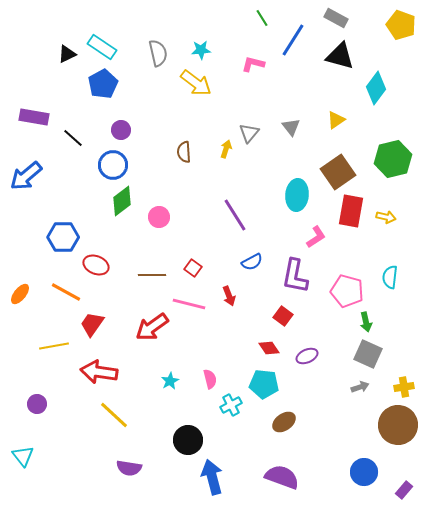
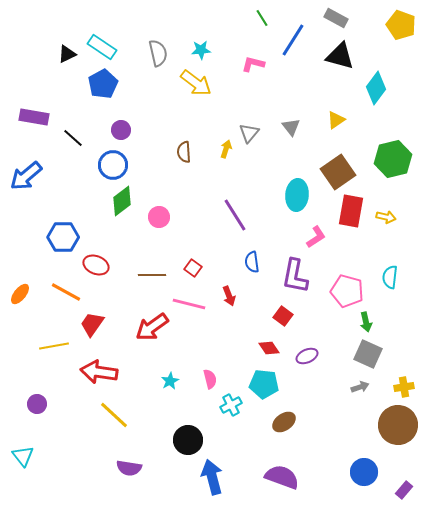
blue semicircle at (252, 262): rotated 110 degrees clockwise
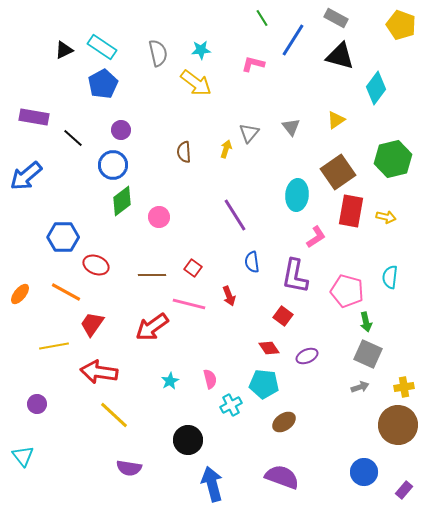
black triangle at (67, 54): moved 3 px left, 4 px up
blue arrow at (212, 477): moved 7 px down
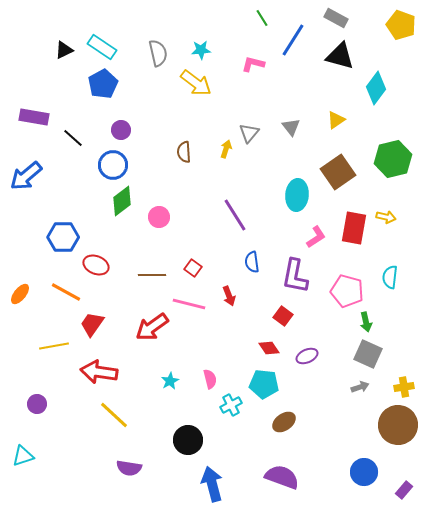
red rectangle at (351, 211): moved 3 px right, 17 px down
cyan triangle at (23, 456): rotated 50 degrees clockwise
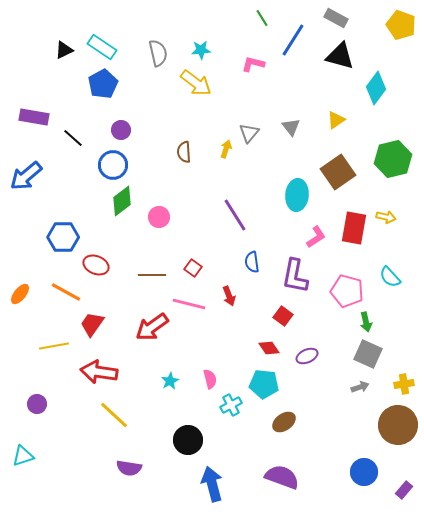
cyan semicircle at (390, 277): rotated 50 degrees counterclockwise
yellow cross at (404, 387): moved 3 px up
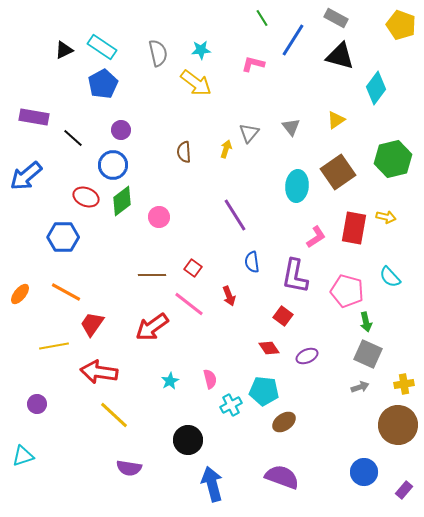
cyan ellipse at (297, 195): moved 9 px up
red ellipse at (96, 265): moved 10 px left, 68 px up
pink line at (189, 304): rotated 24 degrees clockwise
cyan pentagon at (264, 384): moved 7 px down
